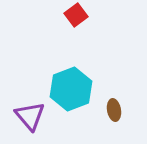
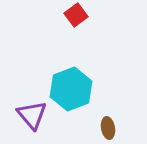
brown ellipse: moved 6 px left, 18 px down
purple triangle: moved 2 px right, 1 px up
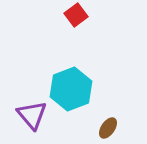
brown ellipse: rotated 45 degrees clockwise
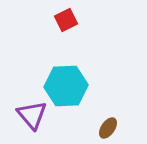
red square: moved 10 px left, 5 px down; rotated 10 degrees clockwise
cyan hexagon: moved 5 px left, 3 px up; rotated 18 degrees clockwise
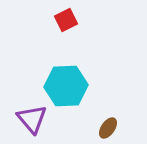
purple triangle: moved 4 px down
